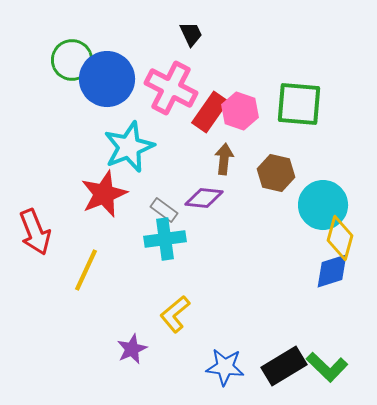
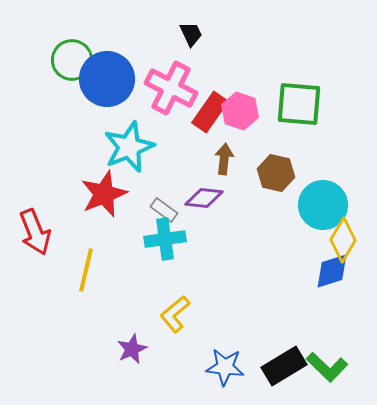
yellow diamond: moved 3 px right, 2 px down; rotated 15 degrees clockwise
yellow line: rotated 12 degrees counterclockwise
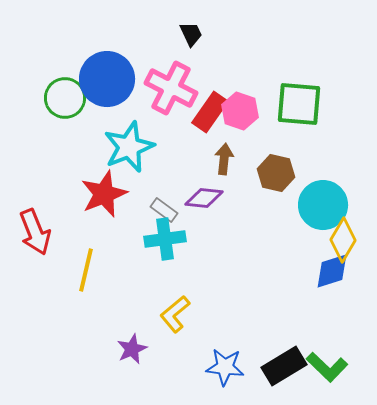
green circle: moved 7 px left, 38 px down
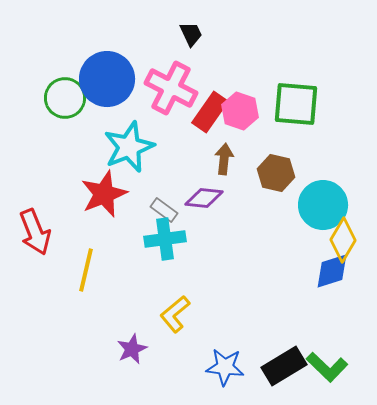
green square: moved 3 px left
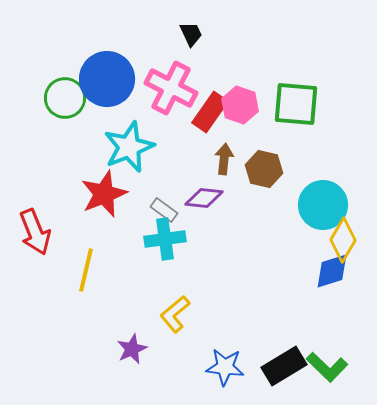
pink hexagon: moved 6 px up
brown hexagon: moved 12 px left, 4 px up
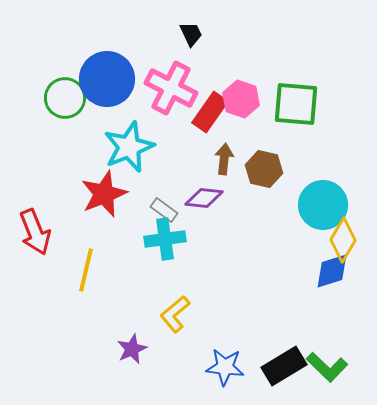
pink hexagon: moved 1 px right, 6 px up
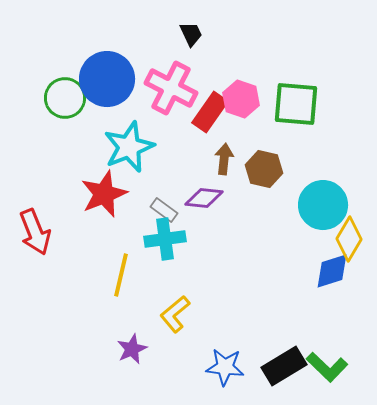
yellow diamond: moved 6 px right, 1 px up
yellow line: moved 35 px right, 5 px down
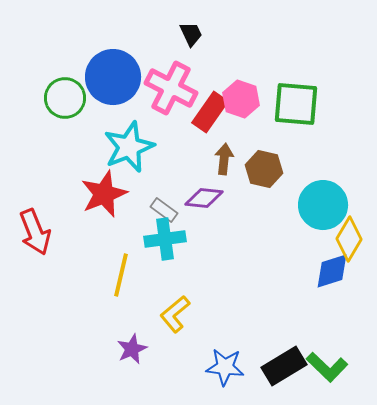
blue circle: moved 6 px right, 2 px up
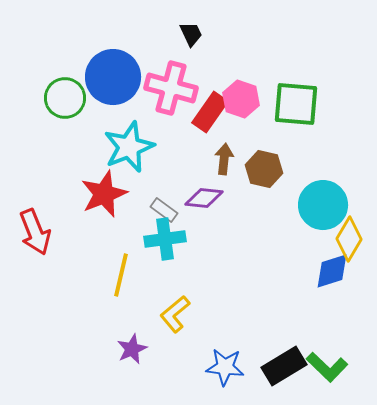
pink cross: rotated 12 degrees counterclockwise
